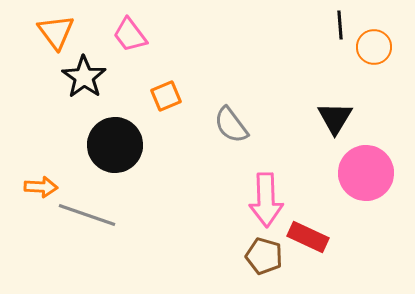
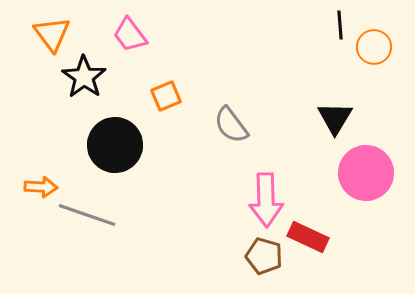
orange triangle: moved 4 px left, 2 px down
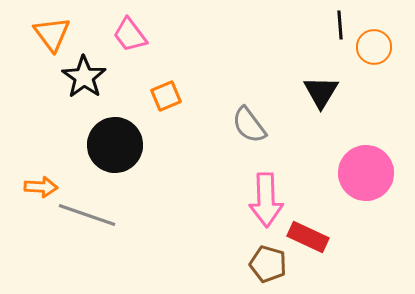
black triangle: moved 14 px left, 26 px up
gray semicircle: moved 18 px right
brown pentagon: moved 4 px right, 8 px down
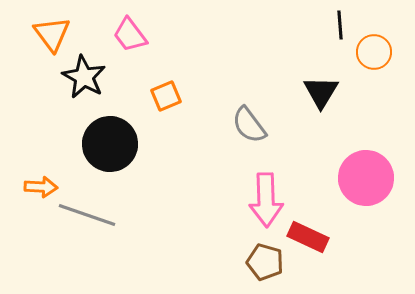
orange circle: moved 5 px down
black star: rotated 6 degrees counterclockwise
black circle: moved 5 px left, 1 px up
pink circle: moved 5 px down
brown pentagon: moved 3 px left, 2 px up
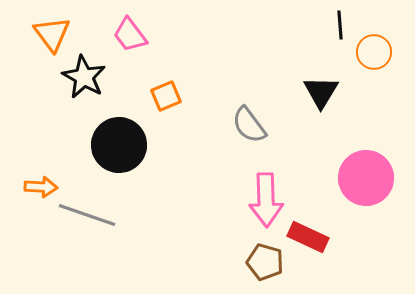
black circle: moved 9 px right, 1 px down
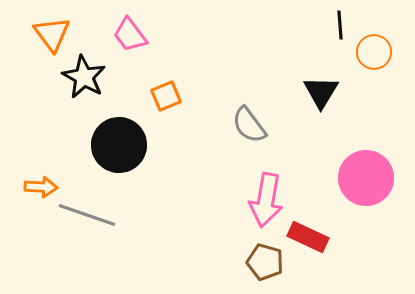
pink arrow: rotated 12 degrees clockwise
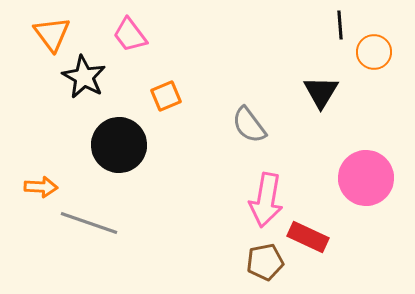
gray line: moved 2 px right, 8 px down
brown pentagon: rotated 27 degrees counterclockwise
